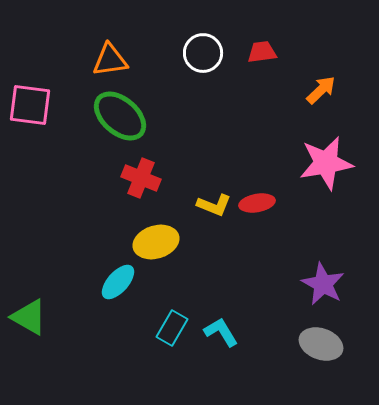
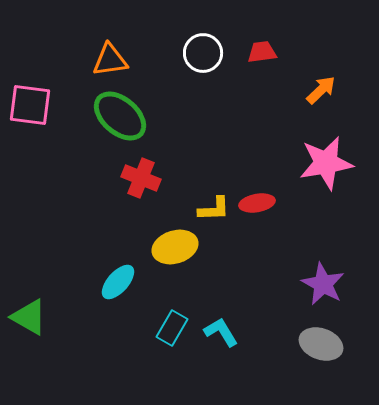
yellow L-shape: moved 4 px down; rotated 24 degrees counterclockwise
yellow ellipse: moved 19 px right, 5 px down
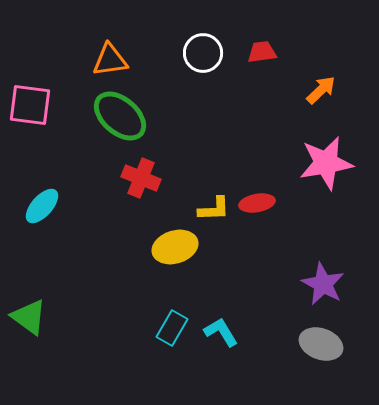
cyan ellipse: moved 76 px left, 76 px up
green triangle: rotated 6 degrees clockwise
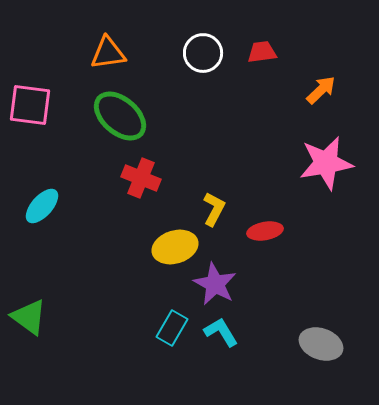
orange triangle: moved 2 px left, 7 px up
red ellipse: moved 8 px right, 28 px down
yellow L-shape: rotated 60 degrees counterclockwise
purple star: moved 108 px left
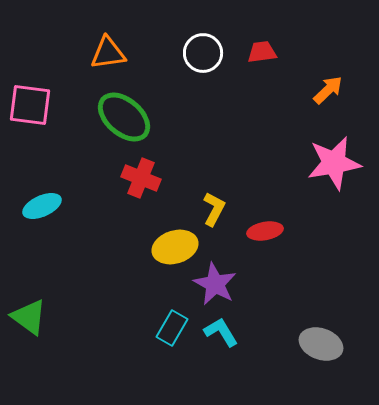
orange arrow: moved 7 px right
green ellipse: moved 4 px right, 1 px down
pink star: moved 8 px right
cyan ellipse: rotated 24 degrees clockwise
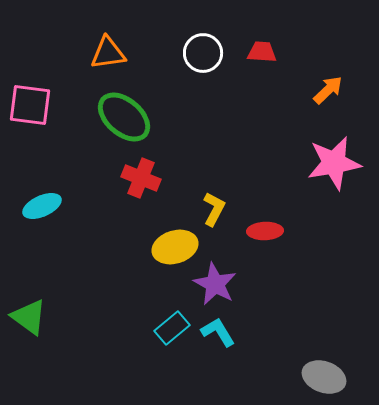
red trapezoid: rotated 12 degrees clockwise
red ellipse: rotated 8 degrees clockwise
cyan rectangle: rotated 20 degrees clockwise
cyan L-shape: moved 3 px left
gray ellipse: moved 3 px right, 33 px down
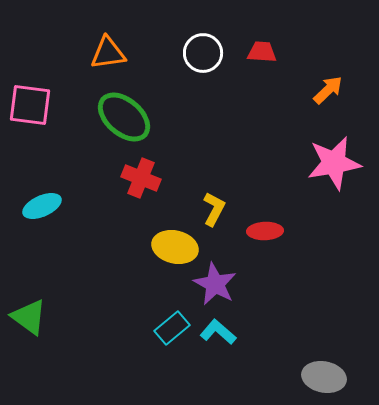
yellow ellipse: rotated 30 degrees clockwise
cyan L-shape: rotated 18 degrees counterclockwise
gray ellipse: rotated 9 degrees counterclockwise
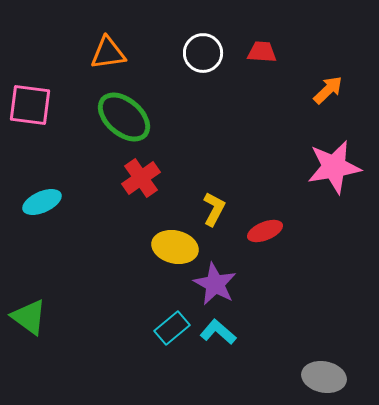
pink star: moved 4 px down
red cross: rotated 33 degrees clockwise
cyan ellipse: moved 4 px up
red ellipse: rotated 20 degrees counterclockwise
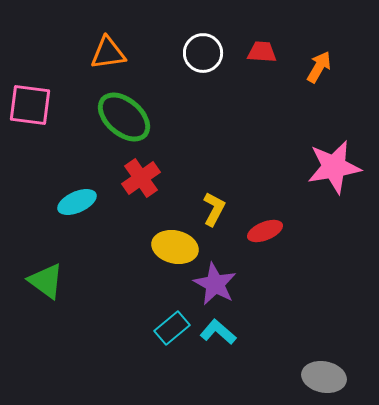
orange arrow: moved 9 px left, 23 px up; rotated 16 degrees counterclockwise
cyan ellipse: moved 35 px right
green triangle: moved 17 px right, 36 px up
